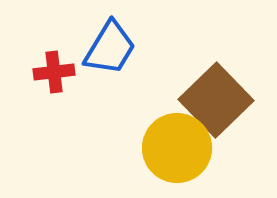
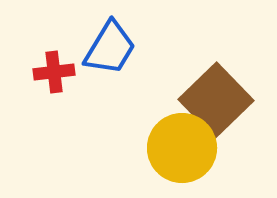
yellow circle: moved 5 px right
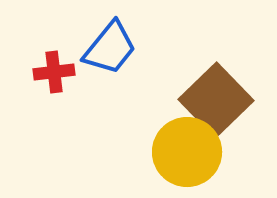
blue trapezoid: rotated 8 degrees clockwise
yellow circle: moved 5 px right, 4 px down
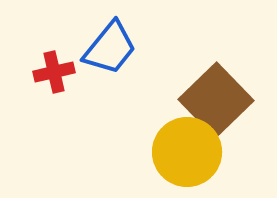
red cross: rotated 6 degrees counterclockwise
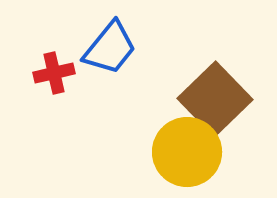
red cross: moved 1 px down
brown square: moved 1 px left, 1 px up
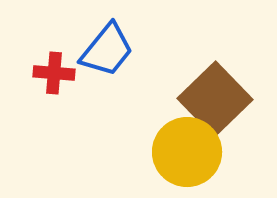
blue trapezoid: moved 3 px left, 2 px down
red cross: rotated 18 degrees clockwise
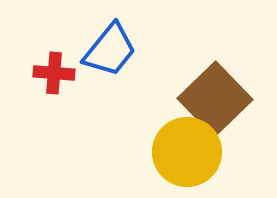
blue trapezoid: moved 3 px right
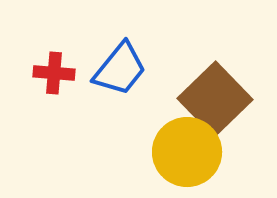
blue trapezoid: moved 10 px right, 19 px down
